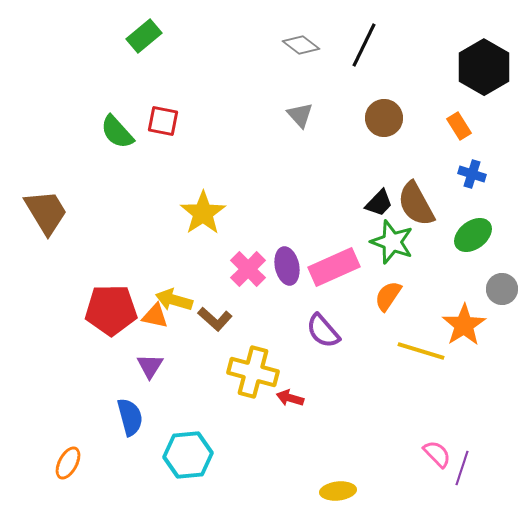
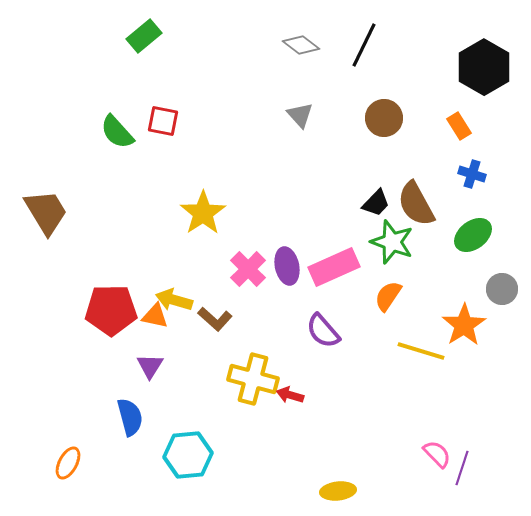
black trapezoid: moved 3 px left
yellow cross: moved 7 px down
red arrow: moved 3 px up
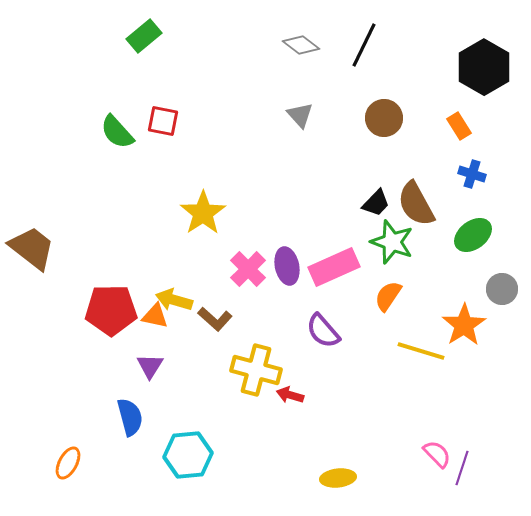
brown trapezoid: moved 14 px left, 36 px down; rotated 21 degrees counterclockwise
yellow cross: moved 3 px right, 9 px up
yellow ellipse: moved 13 px up
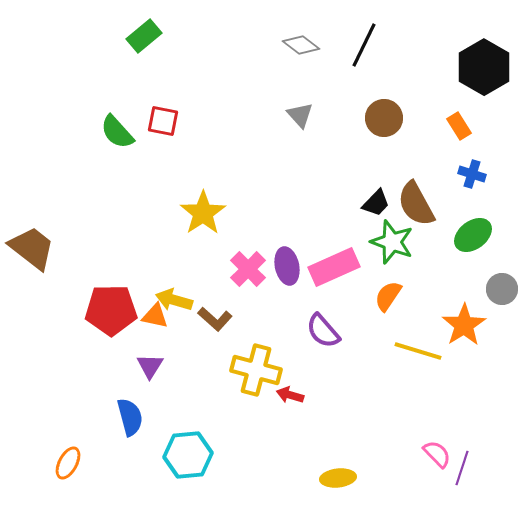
yellow line: moved 3 px left
